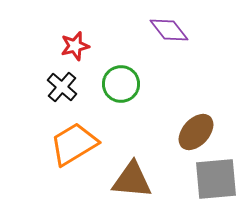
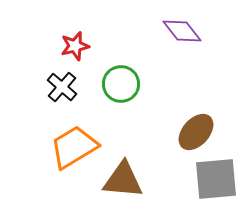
purple diamond: moved 13 px right, 1 px down
orange trapezoid: moved 3 px down
brown triangle: moved 9 px left
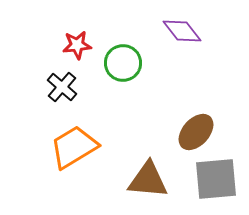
red star: moved 2 px right, 1 px up; rotated 8 degrees clockwise
green circle: moved 2 px right, 21 px up
brown triangle: moved 25 px right
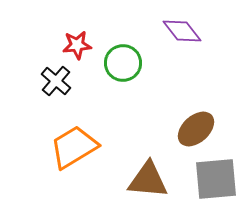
black cross: moved 6 px left, 6 px up
brown ellipse: moved 3 px up; rotated 6 degrees clockwise
